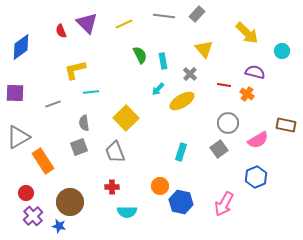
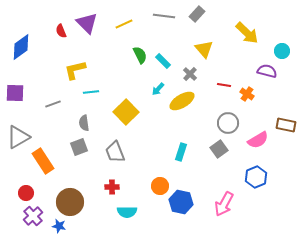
cyan rectangle at (163, 61): rotated 35 degrees counterclockwise
purple semicircle at (255, 72): moved 12 px right, 1 px up
yellow square at (126, 118): moved 6 px up
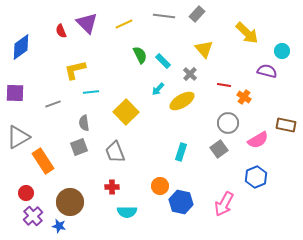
orange cross at (247, 94): moved 3 px left, 3 px down
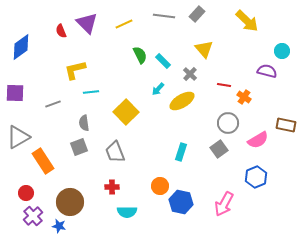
yellow arrow at (247, 33): moved 12 px up
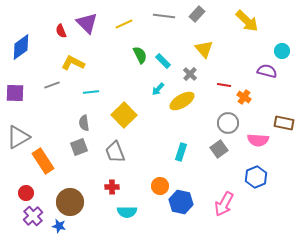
yellow L-shape at (75, 70): moved 2 px left, 7 px up; rotated 40 degrees clockwise
gray line at (53, 104): moved 1 px left, 19 px up
yellow square at (126, 112): moved 2 px left, 3 px down
brown rectangle at (286, 125): moved 2 px left, 2 px up
pink semicircle at (258, 140): rotated 35 degrees clockwise
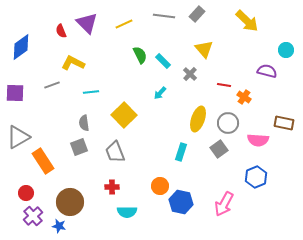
cyan circle at (282, 51): moved 4 px right, 1 px up
cyan arrow at (158, 89): moved 2 px right, 4 px down
yellow ellipse at (182, 101): moved 16 px right, 18 px down; rotated 40 degrees counterclockwise
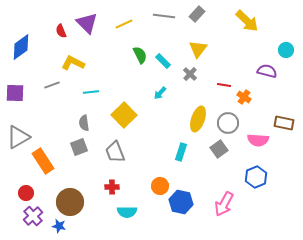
yellow triangle at (204, 49): moved 6 px left; rotated 18 degrees clockwise
